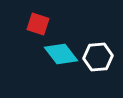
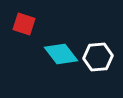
red square: moved 14 px left
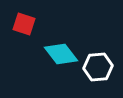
white hexagon: moved 10 px down
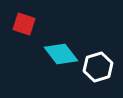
white hexagon: rotated 12 degrees counterclockwise
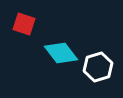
cyan diamond: moved 1 px up
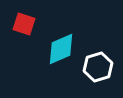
cyan diamond: moved 4 px up; rotated 76 degrees counterclockwise
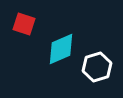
white hexagon: moved 1 px left
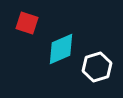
red square: moved 3 px right, 1 px up
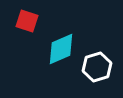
red square: moved 2 px up
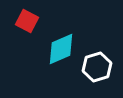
red square: rotated 10 degrees clockwise
